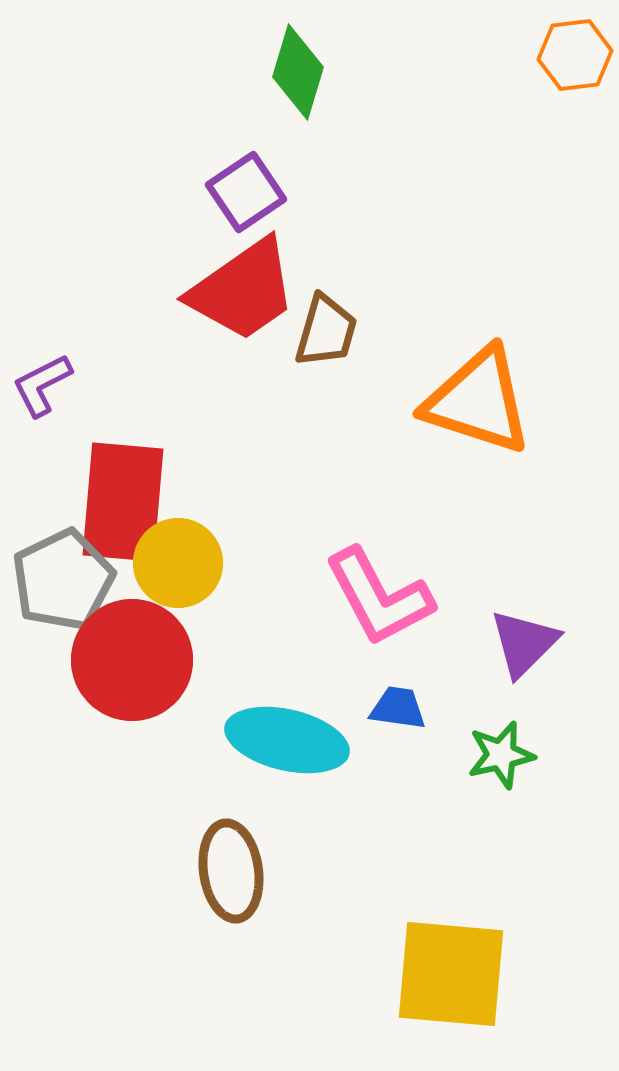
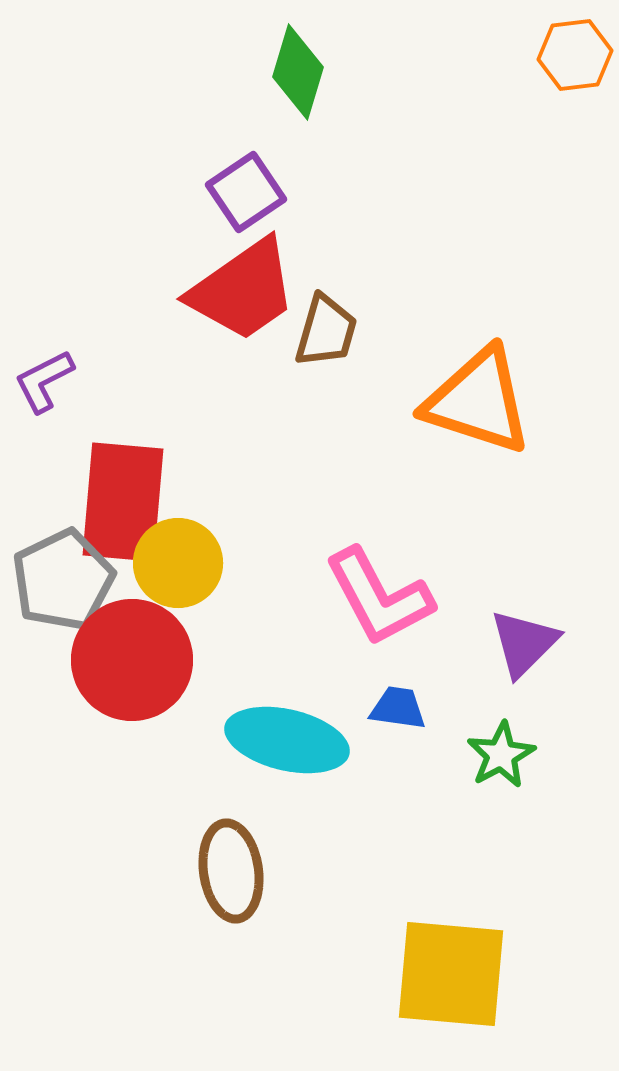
purple L-shape: moved 2 px right, 4 px up
green star: rotated 16 degrees counterclockwise
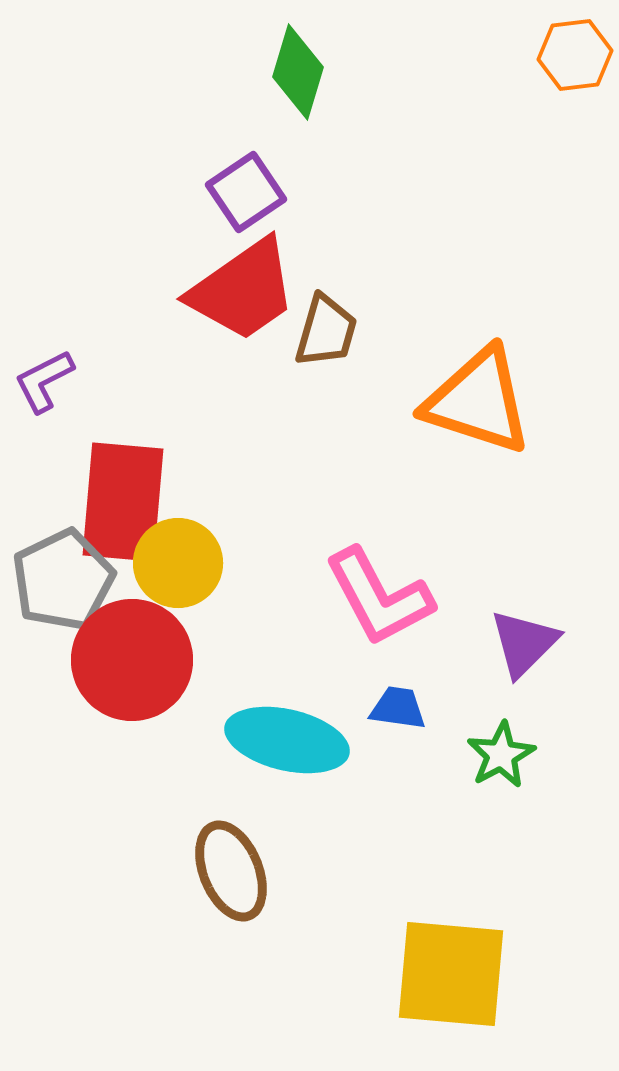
brown ellipse: rotated 14 degrees counterclockwise
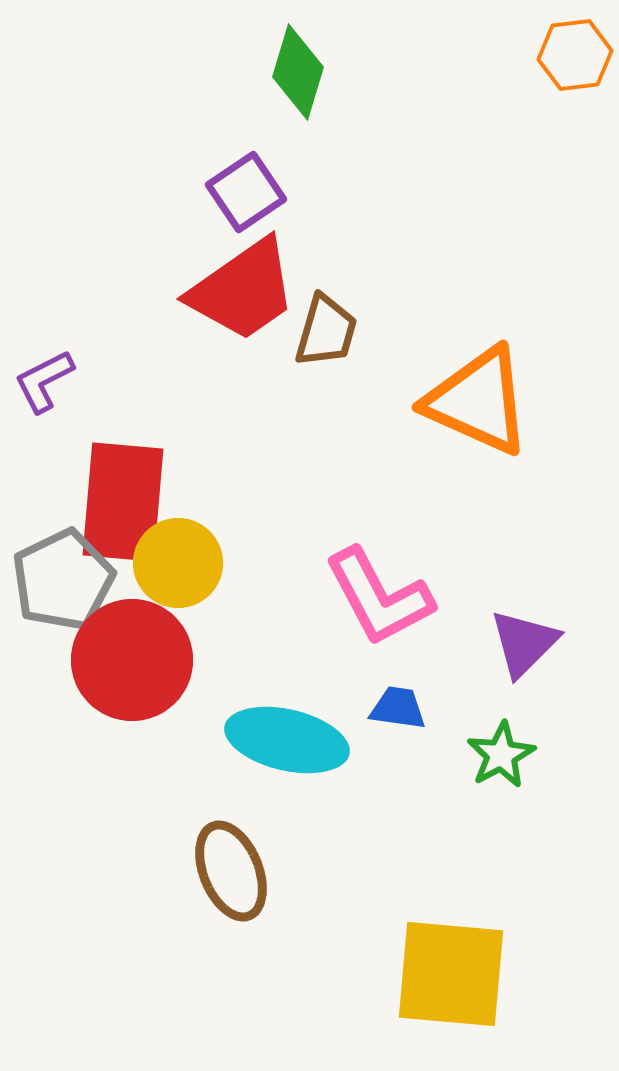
orange triangle: rotated 6 degrees clockwise
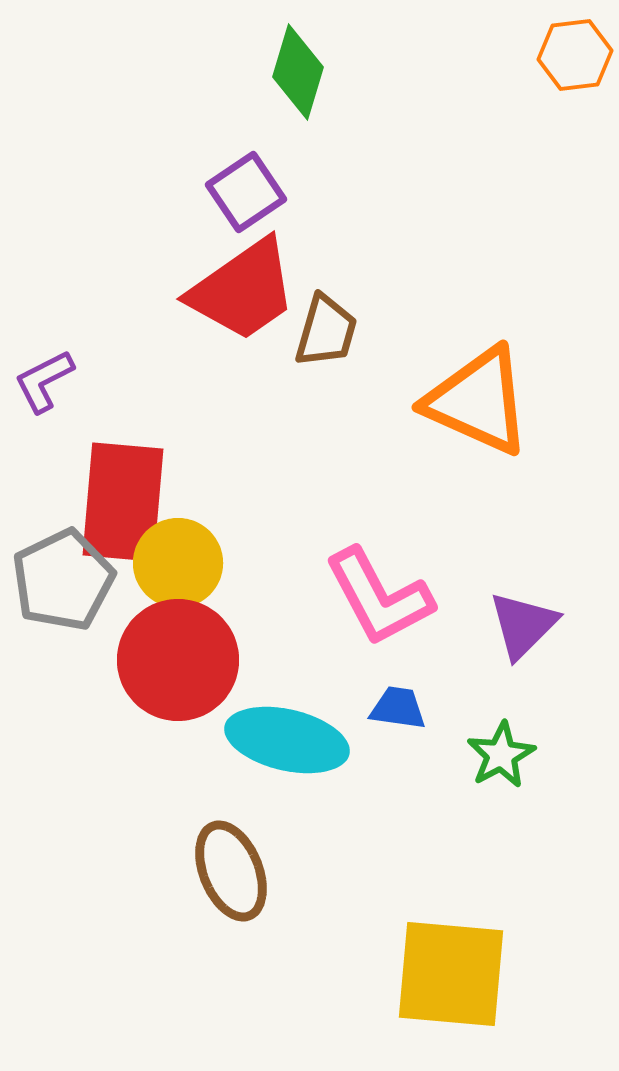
purple triangle: moved 1 px left, 18 px up
red circle: moved 46 px right
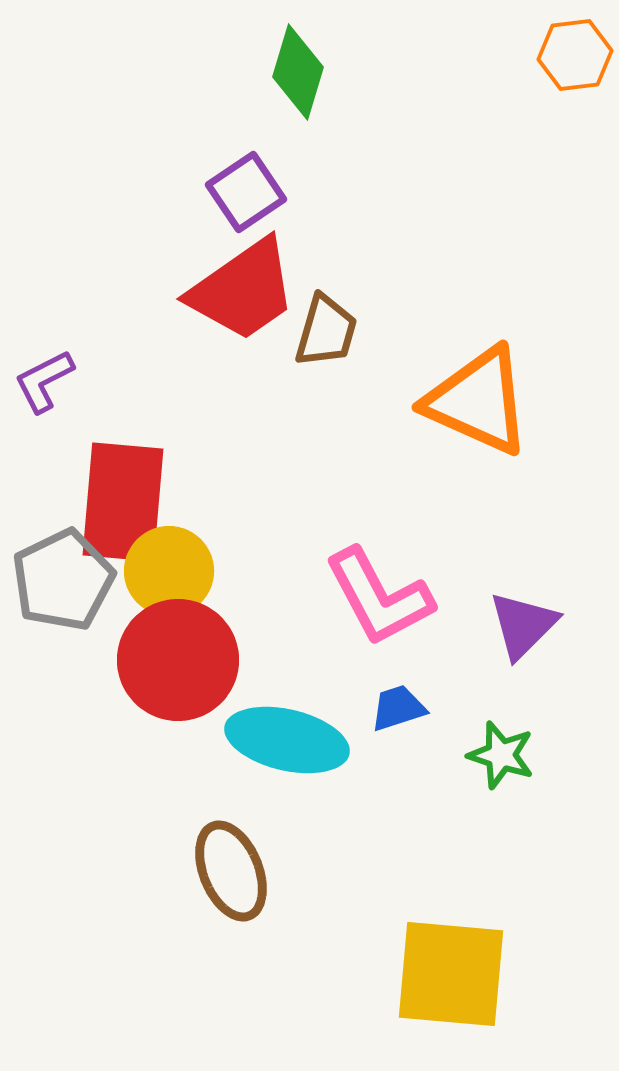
yellow circle: moved 9 px left, 8 px down
blue trapezoid: rotated 26 degrees counterclockwise
green star: rotated 26 degrees counterclockwise
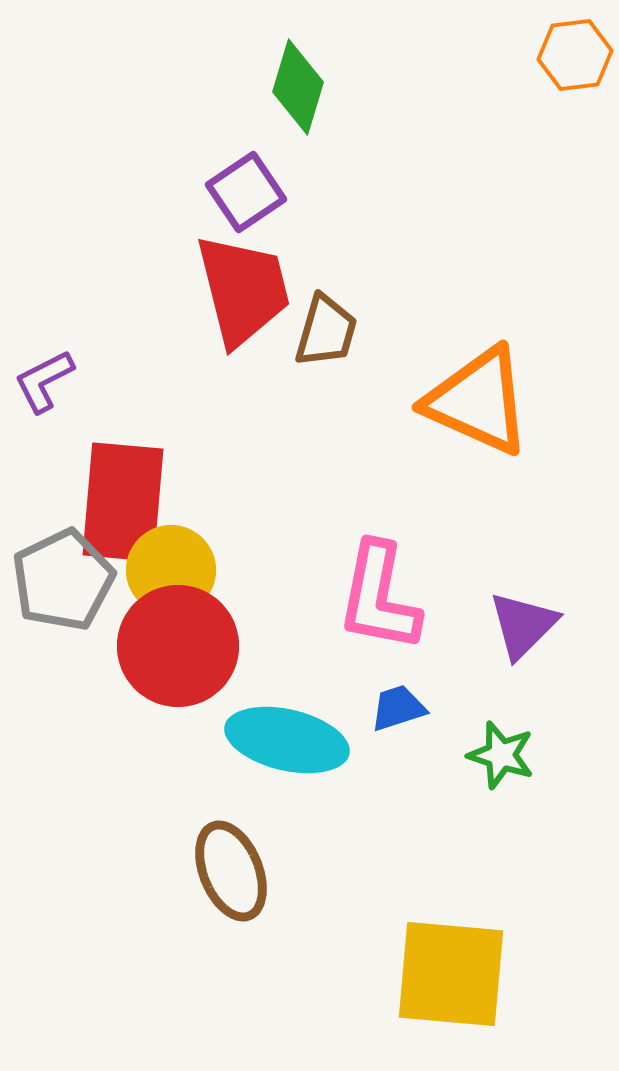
green diamond: moved 15 px down
red trapezoid: rotated 69 degrees counterclockwise
yellow circle: moved 2 px right, 1 px up
pink L-shape: rotated 39 degrees clockwise
red circle: moved 14 px up
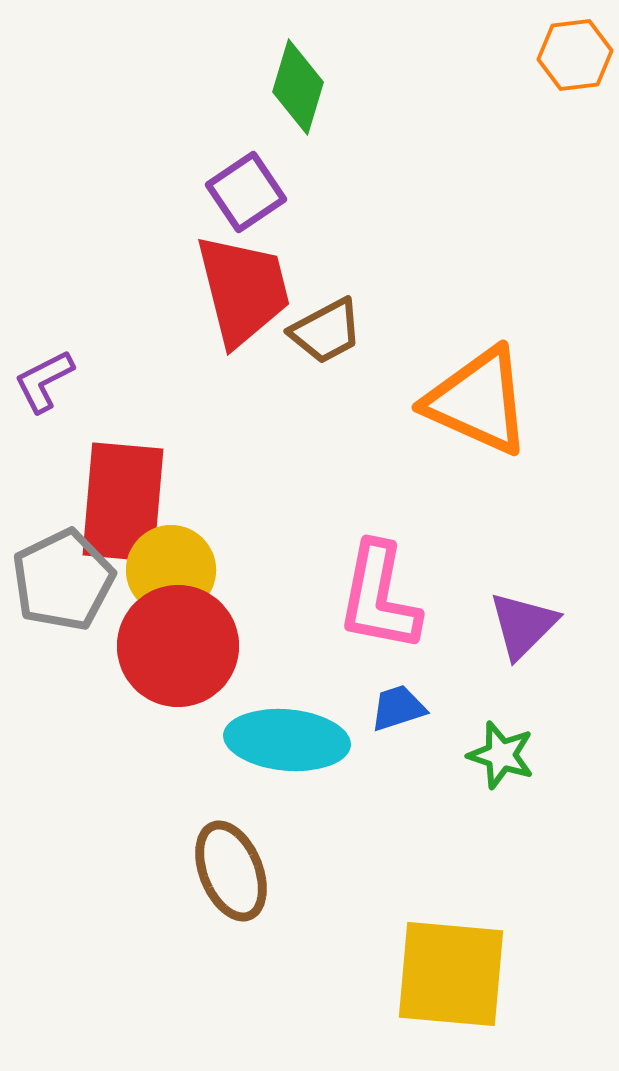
brown trapezoid: rotated 46 degrees clockwise
cyan ellipse: rotated 8 degrees counterclockwise
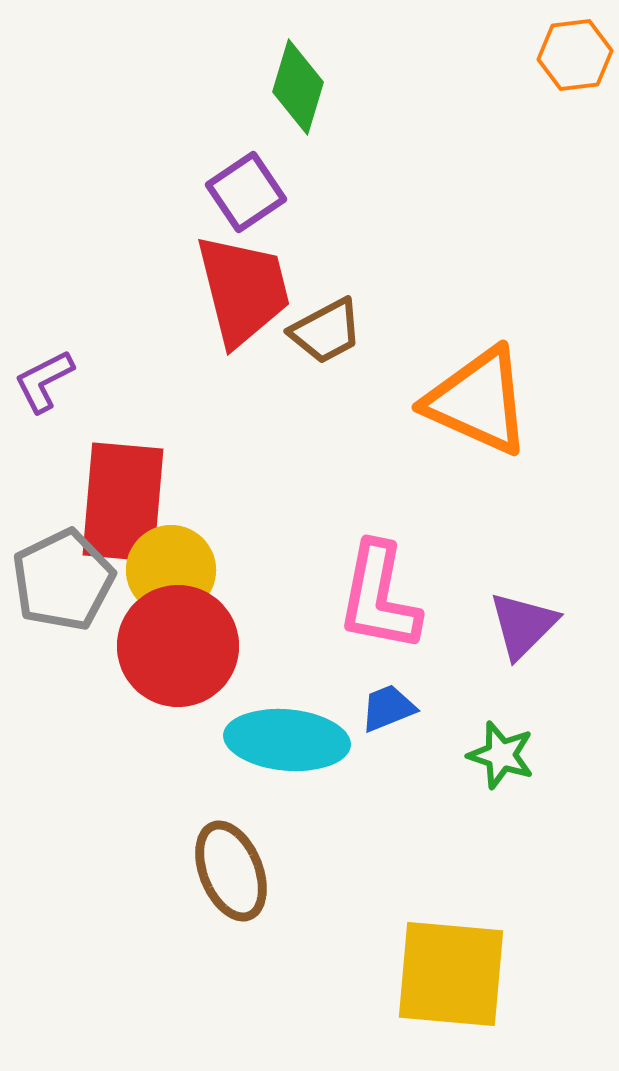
blue trapezoid: moved 10 px left; rotated 4 degrees counterclockwise
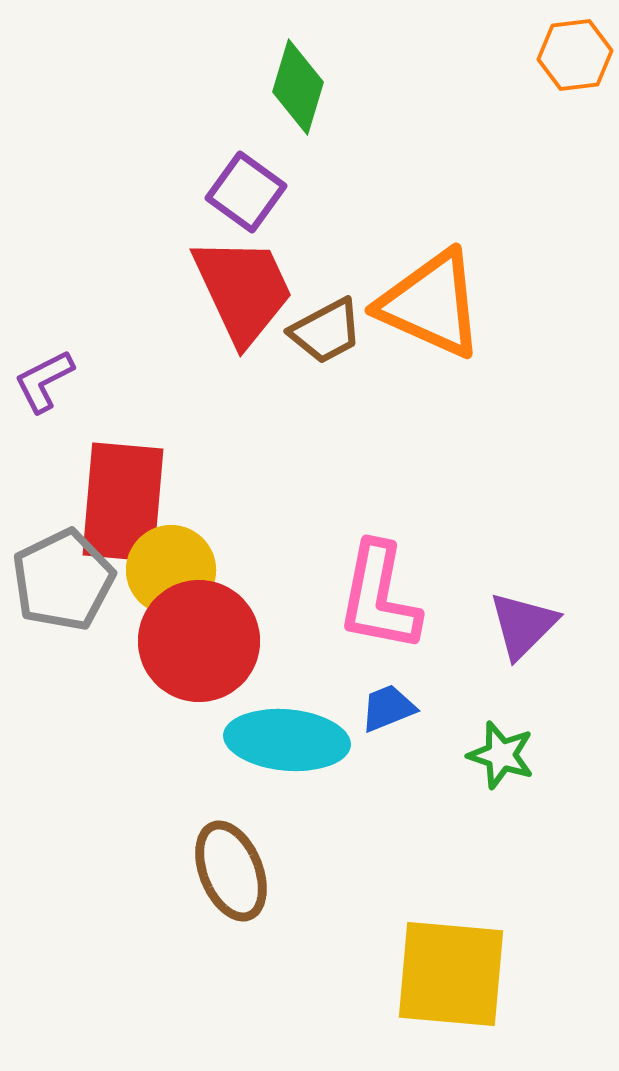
purple square: rotated 20 degrees counterclockwise
red trapezoid: rotated 11 degrees counterclockwise
orange triangle: moved 47 px left, 97 px up
red circle: moved 21 px right, 5 px up
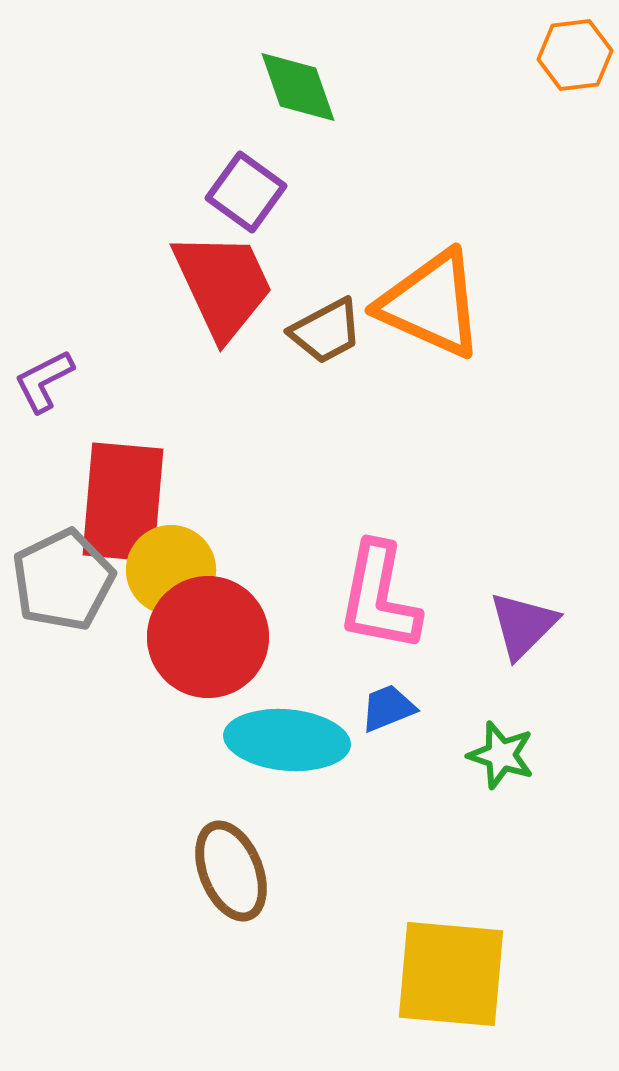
green diamond: rotated 36 degrees counterclockwise
red trapezoid: moved 20 px left, 5 px up
red circle: moved 9 px right, 4 px up
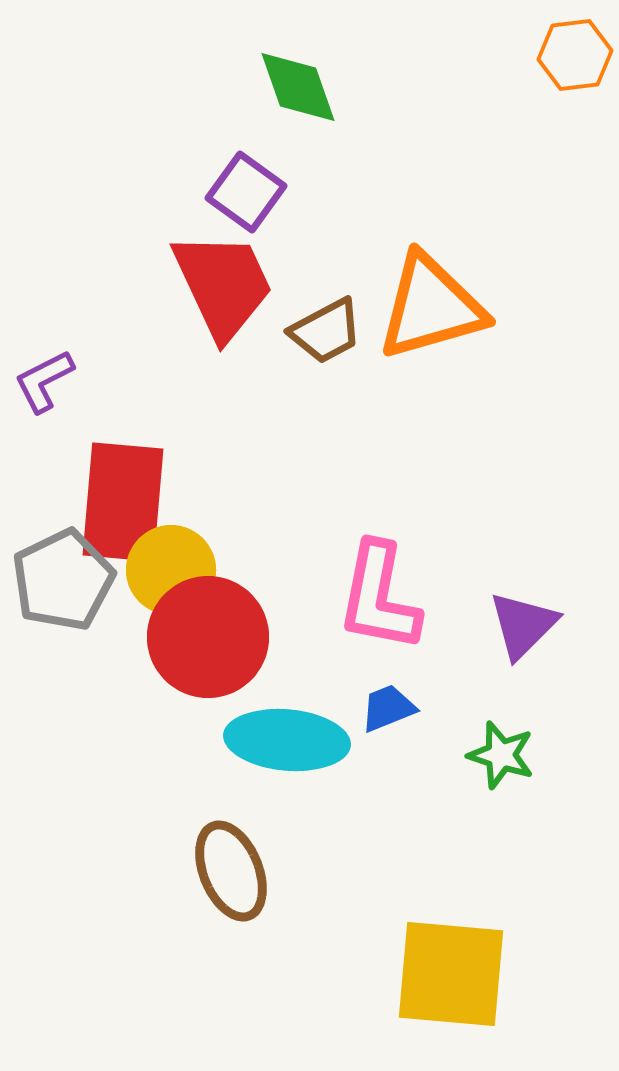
orange triangle: moved 3 px down; rotated 40 degrees counterclockwise
